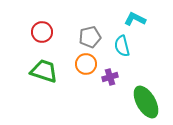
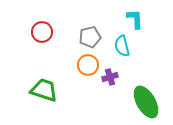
cyan L-shape: rotated 60 degrees clockwise
orange circle: moved 2 px right, 1 px down
green trapezoid: moved 19 px down
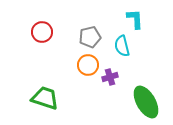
green trapezoid: moved 1 px right, 8 px down
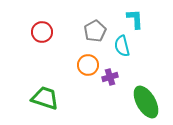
gray pentagon: moved 5 px right, 6 px up; rotated 15 degrees counterclockwise
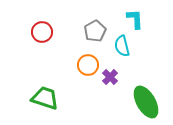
purple cross: rotated 28 degrees counterclockwise
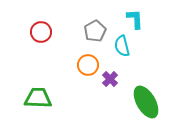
red circle: moved 1 px left
purple cross: moved 2 px down
green trapezoid: moved 7 px left; rotated 16 degrees counterclockwise
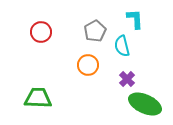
purple cross: moved 17 px right
green ellipse: moved 1 px left, 2 px down; rotated 36 degrees counterclockwise
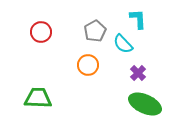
cyan L-shape: moved 3 px right
cyan semicircle: moved 1 px right, 2 px up; rotated 30 degrees counterclockwise
purple cross: moved 11 px right, 6 px up
